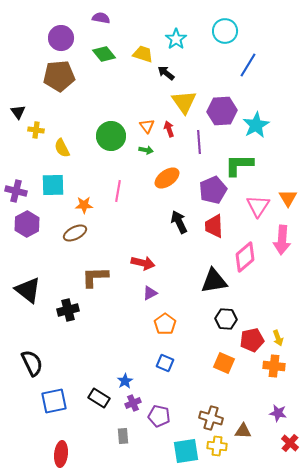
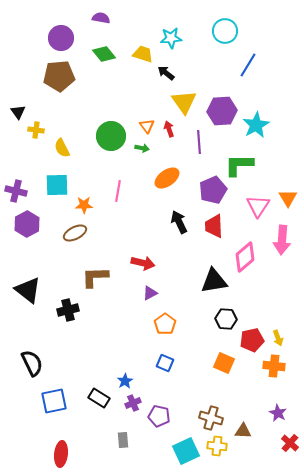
cyan star at (176, 39): moved 5 px left, 1 px up; rotated 30 degrees clockwise
green arrow at (146, 150): moved 4 px left, 2 px up
cyan square at (53, 185): moved 4 px right
purple star at (278, 413): rotated 18 degrees clockwise
gray rectangle at (123, 436): moved 4 px down
cyan square at (186, 451): rotated 16 degrees counterclockwise
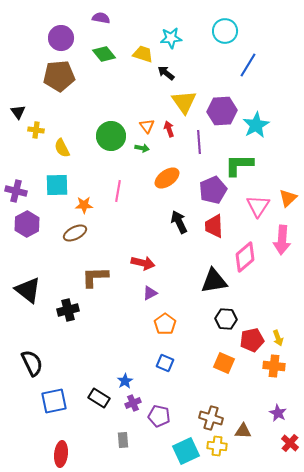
orange triangle at (288, 198): rotated 18 degrees clockwise
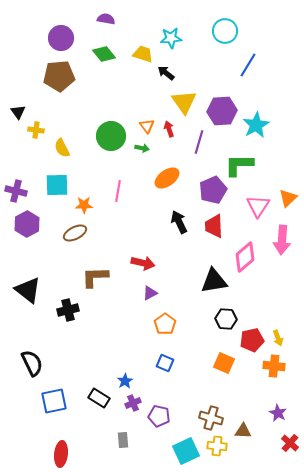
purple semicircle at (101, 18): moved 5 px right, 1 px down
purple line at (199, 142): rotated 20 degrees clockwise
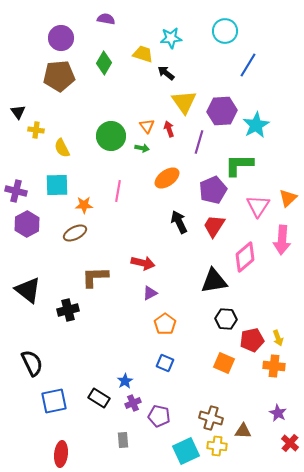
green diamond at (104, 54): moved 9 px down; rotated 70 degrees clockwise
red trapezoid at (214, 226): rotated 35 degrees clockwise
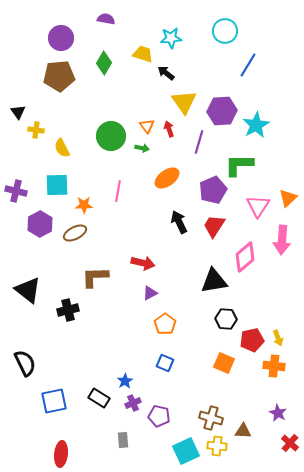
purple hexagon at (27, 224): moved 13 px right
black semicircle at (32, 363): moved 7 px left
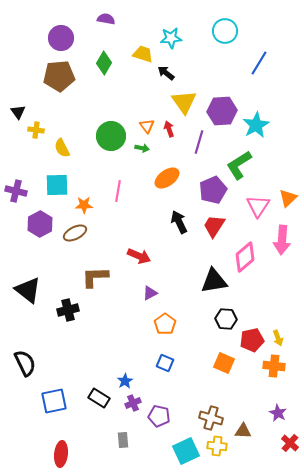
blue line at (248, 65): moved 11 px right, 2 px up
green L-shape at (239, 165): rotated 32 degrees counterclockwise
red arrow at (143, 263): moved 4 px left, 7 px up; rotated 10 degrees clockwise
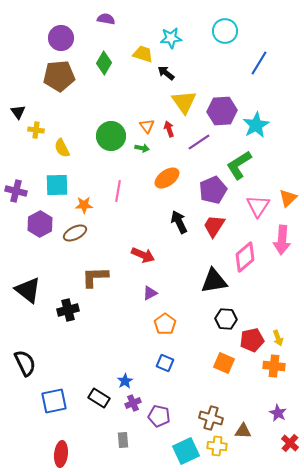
purple line at (199, 142): rotated 40 degrees clockwise
red arrow at (139, 256): moved 4 px right, 1 px up
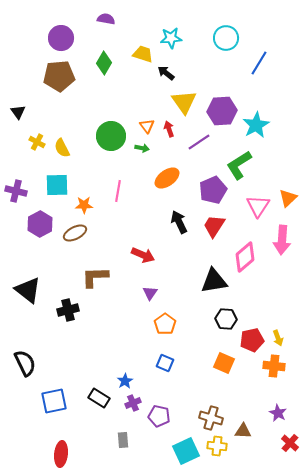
cyan circle at (225, 31): moved 1 px right, 7 px down
yellow cross at (36, 130): moved 1 px right, 12 px down; rotated 21 degrees clockwise
purple triangle at (150, 293): rotated 28 degrees counterclockwise
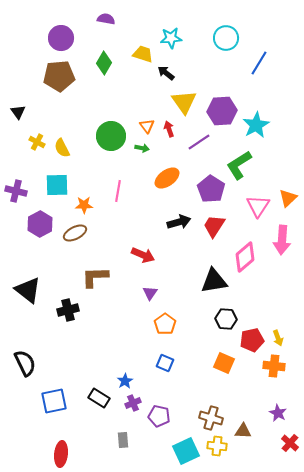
purple pentagon at (213, 190): moved 2 px left, 1 px up; rotated 16 degrees counterclockwise
black arrow at (179, 222): rotated 100 degrees clockwise
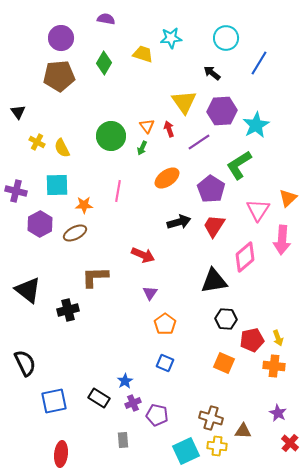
black arrow at (166, 73): moved 46 px right
green arrow at (142, 148): rotated 104 degrees clockwise
pink triangle at (258, 206): moved 4 px down
purple pentagon at (159, 416): moved 2 px left, 1 px up
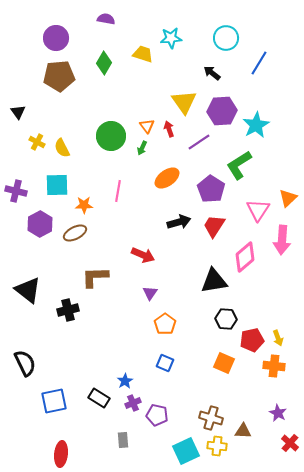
purple circle at (61, 38): moved 5 px left
